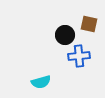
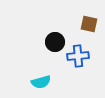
black circle: moved 10 px left, 7 px down
blue cross: moved 1 px left
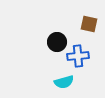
black circle: moved 2 px right
cyan semicircle: moved 23 px right
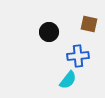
black circle: moved 8 px left, 10 px up
cyan semicircle: moved 4 px right, 2 px up; rotated 36 degrees counterclockwise
